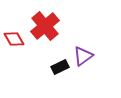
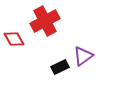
red cross: moved 5 px up; rotated 12 degrees clockwise
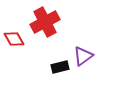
red cross: moved 1 px down
black rectangle: rotated 12 degrees clockwise
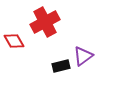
red diamond: moved 2 px down
black rectangle: moved 1 px right, 1 px up
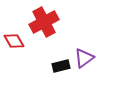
red cross: moved 1 px left
purple triangle: moved 1 px right, 2 px down
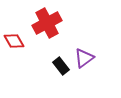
red cross: moved 3 px right, 1 px down
black rectangle: rotated 66 degrees clockwise
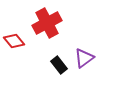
red diamond: rotated 10 degrees counterclockwise
black rectangle: moved 2 px left, 1 px up
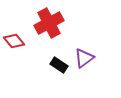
red cross: moved 2 px right
black rectangle: rotated 18 degrees counterclockwise
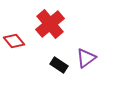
red cross: moved 1 px right, 1 px down; rotated 12 degrees counterclockwise
purple triangle: moved 2 px right
